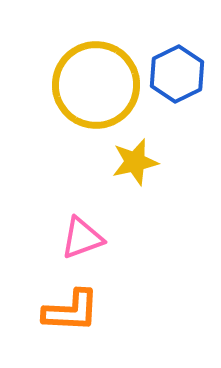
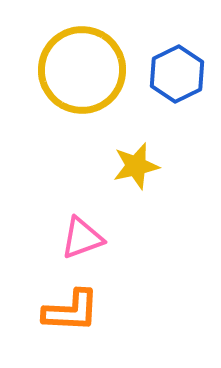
yellow circle: moved 14 px left, 15 px up
yellow star: moved 1 px right, 4 px down
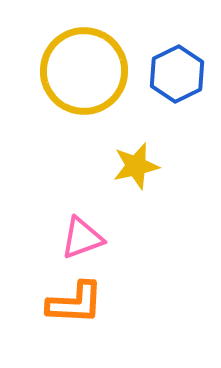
yellow circle: moved 2 px right, 1 px down
orange L-shape: moved 4 px right, 8 px up
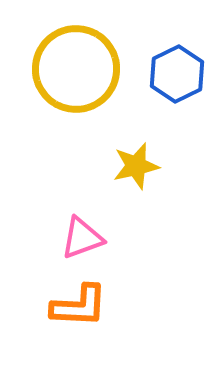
yellow circle: moved 8 px left, 2 px up
orange L-shape: moved 4 px right, 3 px down
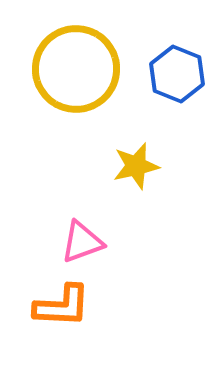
blue hexagon: rotated 12 degrees counterclockwise
pink triangle: moved 4 px down
orange L-shape: moved 17 px left
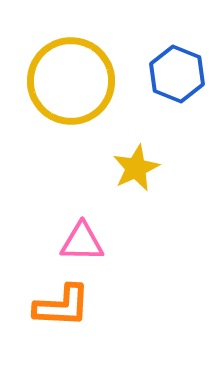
yellow circle: moved 5 px left, 12 px down
yellow star: moved 2 px down; rotated 12 degrees counterclockwise
pink triangle: rotated 21 degrees clockwise
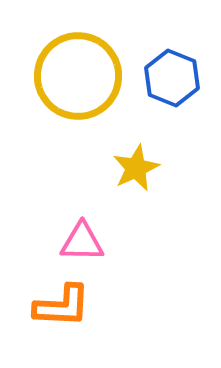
blue hexagon: moved 5 px left, 4 px down
yellow circle: moved 7 px right, 5 px up
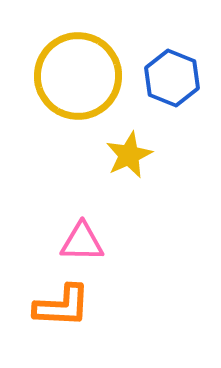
yellow star: moved 7 px left, 13 px up
